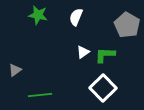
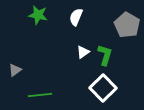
green L-shape: rotated 105 degrees clockwise
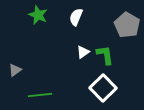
green star: rotated 12 degrees clockwise
green L-shape: rotated 25 degrees counterclockwise
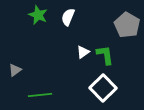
white semicircle: moved 8 px left
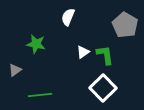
green star: moved 2 px left, 29 px down; rotated 12 degrees counterclockwise
gray pentagon: moved 2 px left
